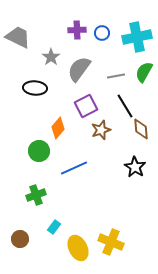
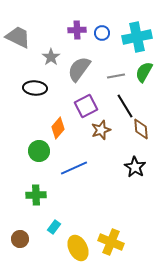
green cross: rotated 18 degrees clockwise
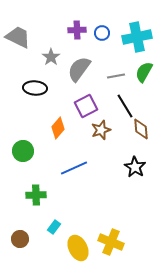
green circle: moved 16 px left
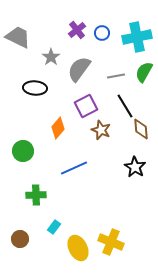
purple cross: rotated 36 degrees counterclockwise
brown star: rotated 30 degrees counterclockwise
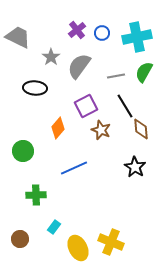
gray semicircle: moved 3 px up
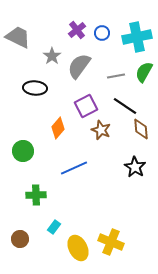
gray star: moved 1 px right, 1 px up
black line: rotated 25 degrees counterclockwise
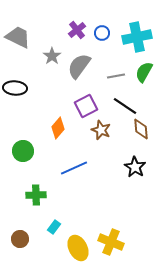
black ellipse: moved 20 px left
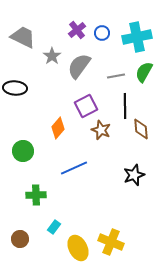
gray trapezoid: moved 5 px right
black line: rotated 55 degrees clockwise
black star: moved 1 px left, 8 px down; rotated 20 degrees clockwise
